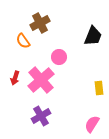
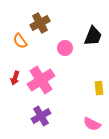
orange semicircle: moved 3 px left
pink circle: moved 6 px right, 9 px up
pink cross: rotated 8 degrees clockwise
pink semicircle: rotated 96 degrees counterclockwise
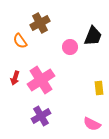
pink circle: moved 5 px right, 1 px up
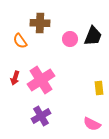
brown cross: rotated 30 degrees clockwise
pink circle: moved 8 px up
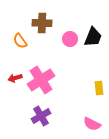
brown cross: moved 2 px right
black trapezoid: moved 1 px down
red arrow: rotated 56 degrees clockwise
